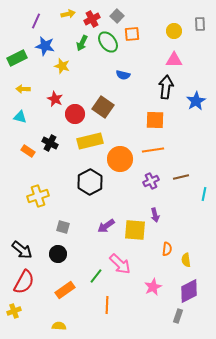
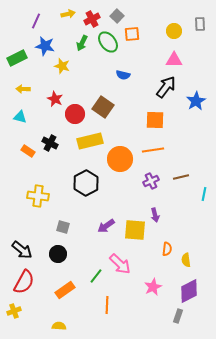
black arrow at (166, 87): rotated 30 degrees clockwise
black hexagon at (90, 182): moved 4 px left, 1 px down
yellow cross at (38, 196): rotated 25 degrees clockwise
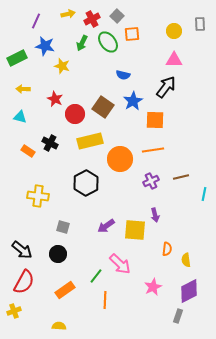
blue star at (196, 101): moved 63 px left
orange line at (107, 305): moved 2 px left, 5 px up
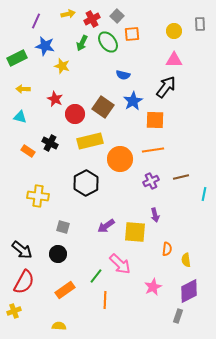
yellow square at (135, 230): moved 2 px down
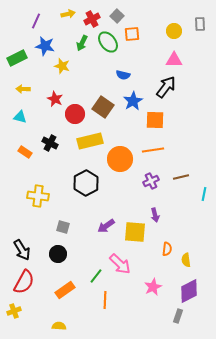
orange rectangle at (28, 151): moved 3 px left, 1 px down
black arrow at (22, 250): rotated 20 degrees clockwise
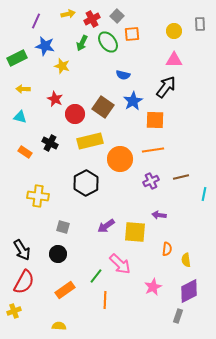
purple arrow at (155, 215): moved 4 px right; rotated 112 degrees clockwise
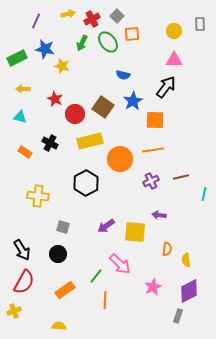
blue star at (45, 46): moved 3 px down
